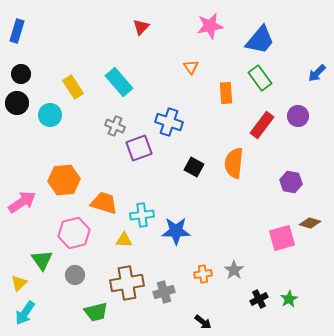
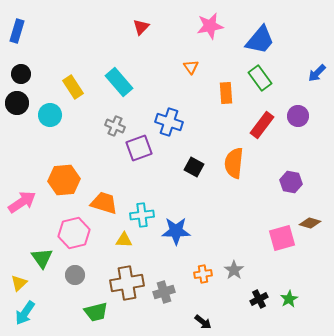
green triangle at (42, 260): moved 2 px up
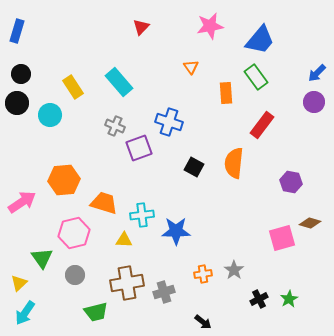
green rectangle at (260, 78): moved 4 px left, 1 px up
purple circle at (298, 116): moved 16 px right, 14 px up
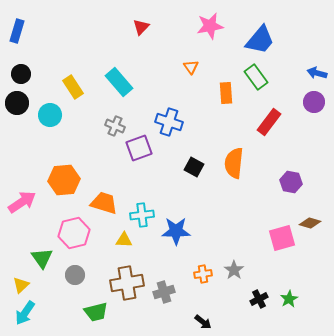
blue arrow at (317, 73): rotated 60 degrees clockwise
red rectangle at (262, 125): moved 7 px right, 3 px up
yellow triangle at (19, 283): moved 2 px right, 2 px down
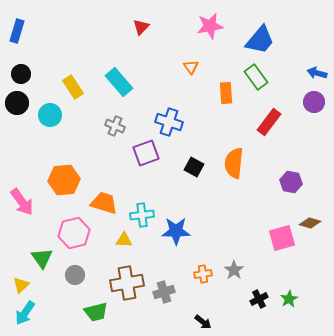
purple square at (139, 148): moved 7 px right, 5 px down
pink arrow at (22, 202): rotated 88 degrees clockwise
